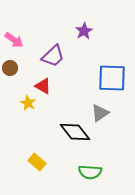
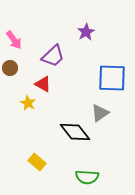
purple star: moved 2 px right, 1 px down
pink arrow: rotated 18 degrees clockwise
red triangle: moved 2 px up
green semicircle: moved 3 px left, 5 px down
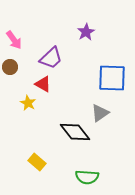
purple trapezoid: moved 2 px left, 2 px down
brown circle: moved 1 px up
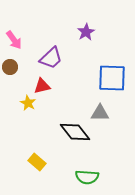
red triangle: moved 1 px left, 2 px down; rotated 42 degrees counterclockwise
gray triangle: rotated 36 degrees clockwise
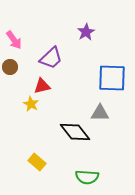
yellow star: moved 3 px right, 1 px down
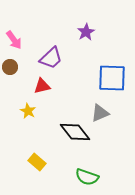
yellow star: moved 3 px left, 7 px down
gray triangle: rotated 24 degrees counterclockwise
green semicircle: rotated 15 degrees clockwise
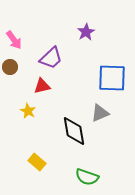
black diamond: moved 1 px left, 1 px up; rotated 28 degrees clockwise
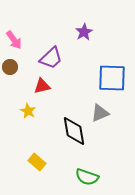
purple star: moved 2 px left
